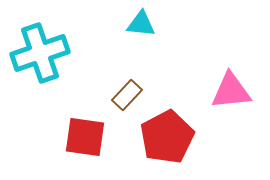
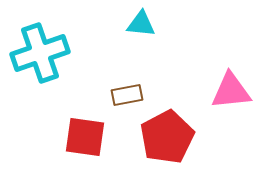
brown rectangle: rotated 36 degrees clockwise
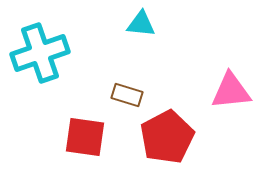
brown rectangle: rotated 28 degrees clockwise
